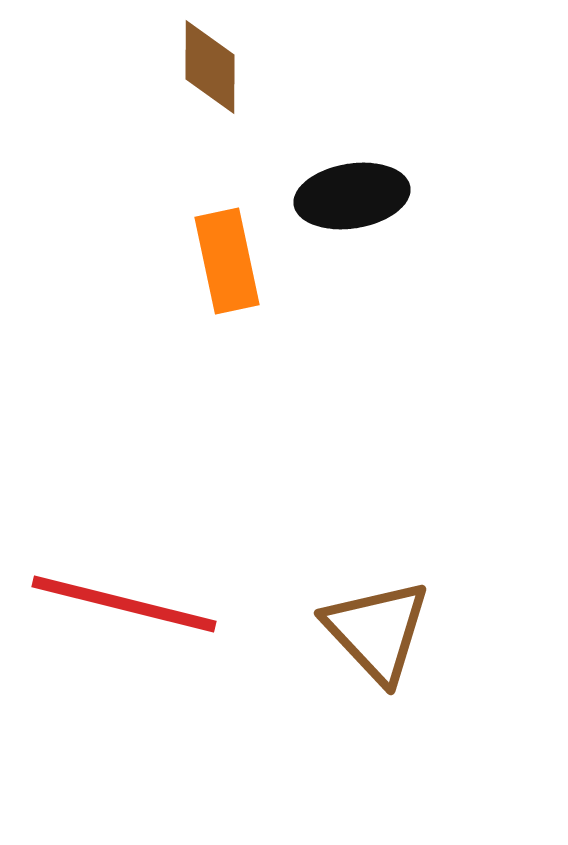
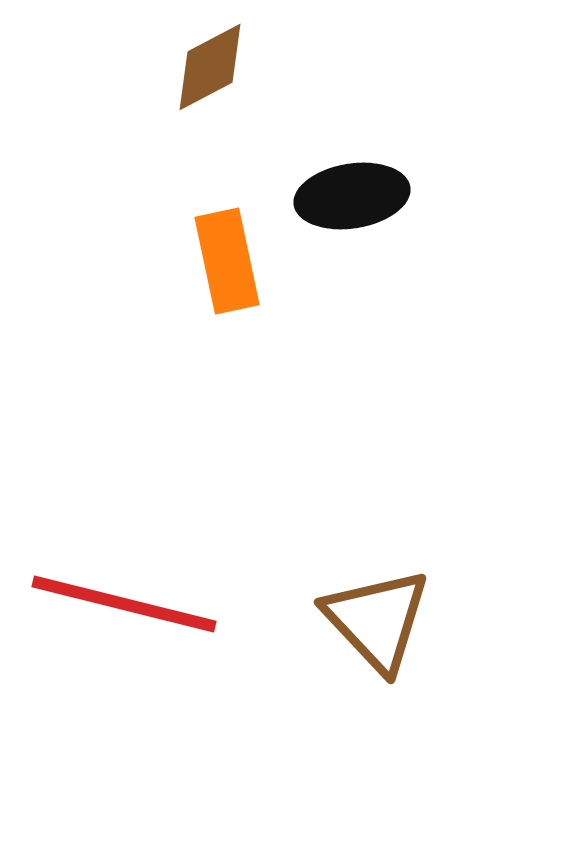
brown diamond: rotated 62 degrees clockwise
brown triangle: moved 11 px up
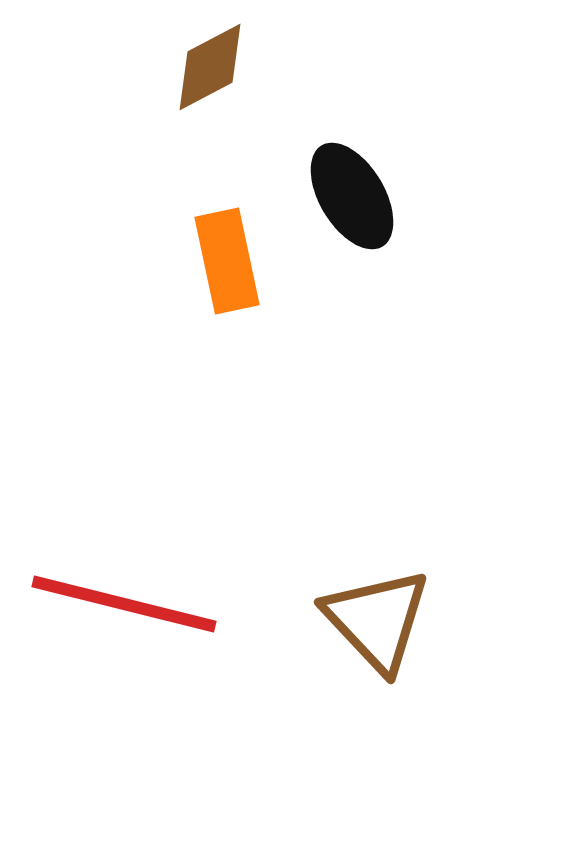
black ellipse: rotated 68 degrees clockwise
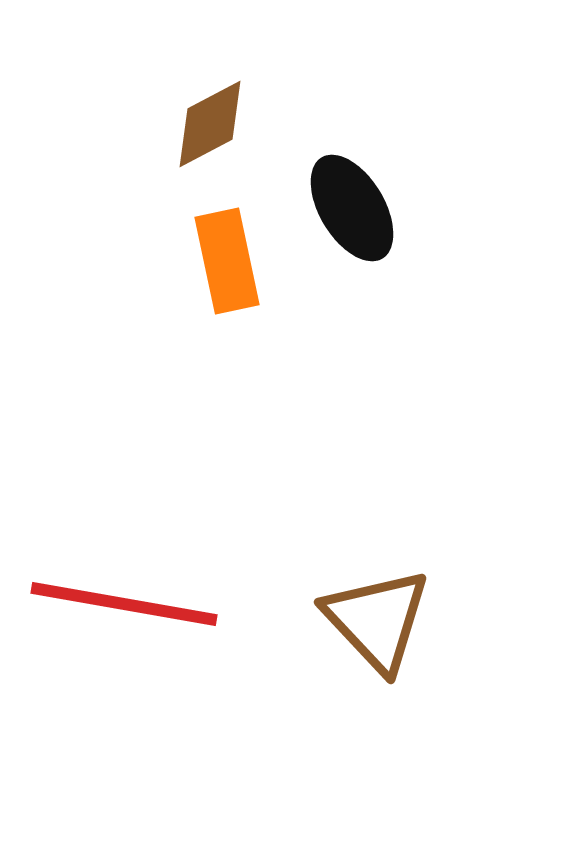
brown diamond: moved 57 px down
black ellipse: moved 12 px down
red line: rotated 4 degrees counterclockwise
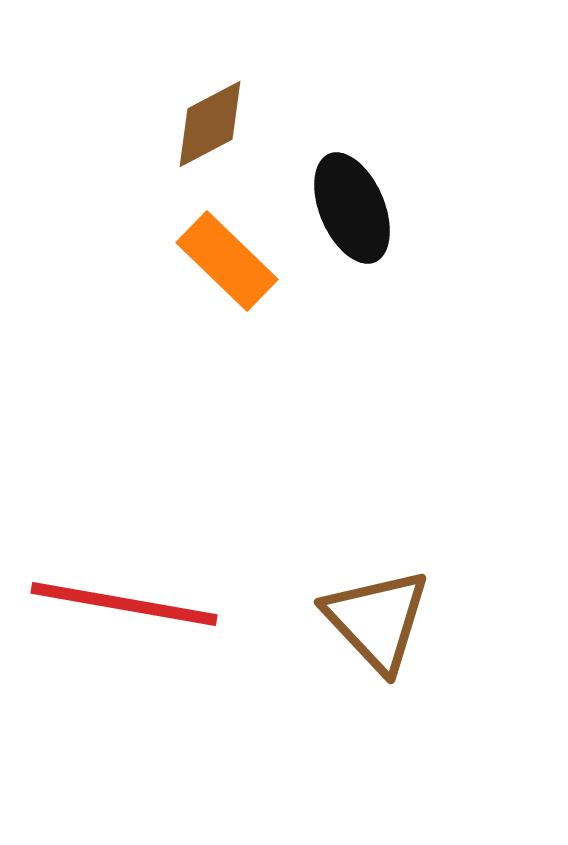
black ellipse: rotated 8 degrees clockwise
orange rectangle: rotated 34 degrees counterclockwise
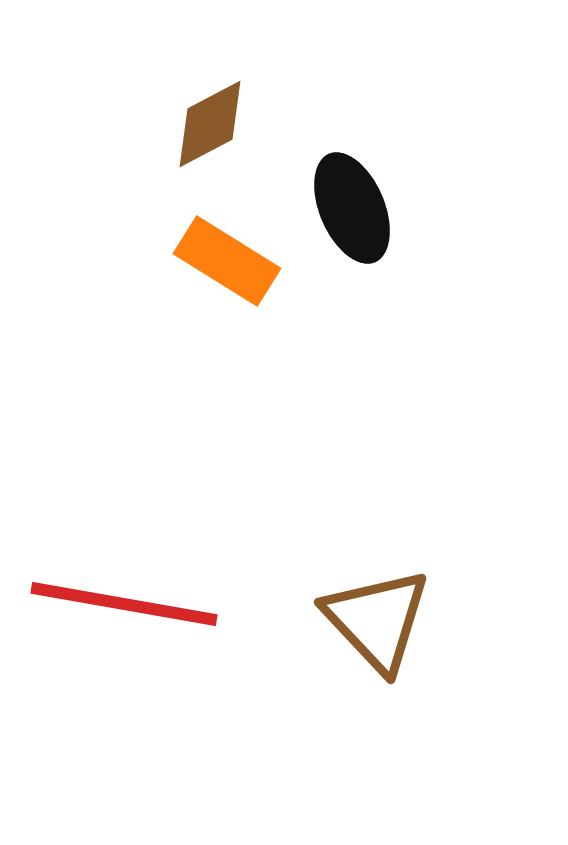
orange rectangle: rotated 12 degrees counterclockwise
